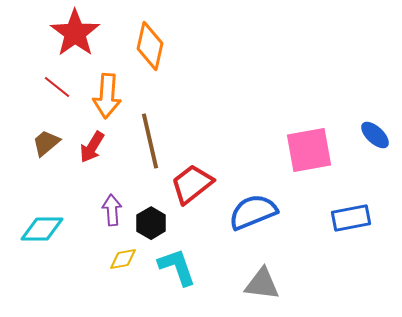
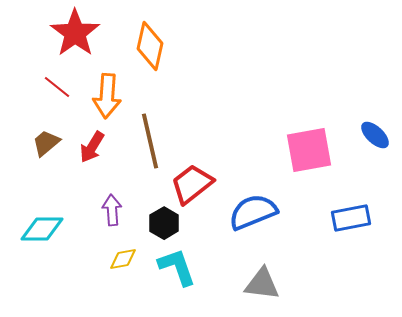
black hexagon: moved 13 px right
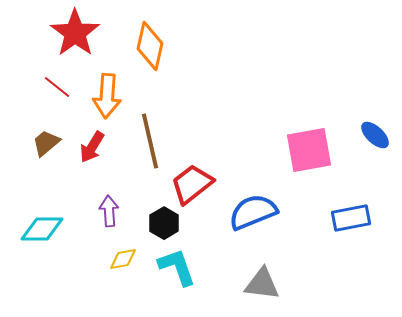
purple arrow: moved 3 px left, 1 px down
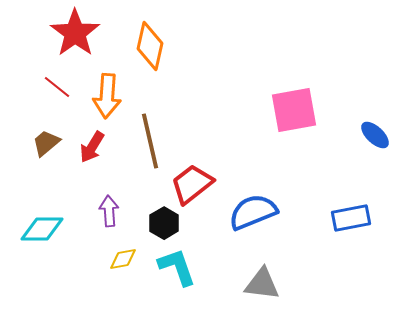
pink square: moved 15 px left, 40 px up
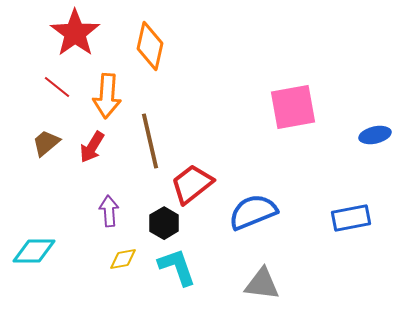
pink square: moved 1 px left, 3 px up
blue ellipse: rotated 56 degrees counterclockwise
cyan diamond: moved 8 px left, 22 px down
